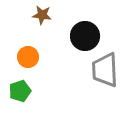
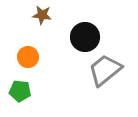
black circle: moved 1 px down
gray trapezoid: rotated 54 degrees clockwise
green pentagon: rotated 25 degrees clockwise
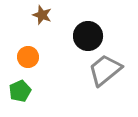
brown star: rotated 12 degrees clockwise
black circle: moved 3 px right, 1 px up
green pentagon: rotated 30 degrees counterclockwise
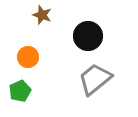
gray trapezoid: moved 10 px left, 9 px down
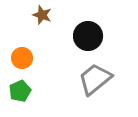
orange circle: moved 6 px left, 1 px down
